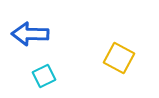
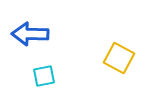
cyan square: rotated 15 degrees clockwise
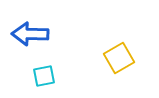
yellow square: rotated 32 degrees clockwise
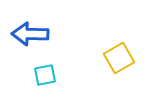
cyan square: moved 1 px right, 1 px up
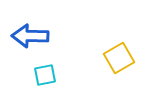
blue arrow: moved 2 px down
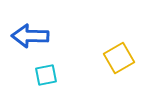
cyan square: moved 1 px right
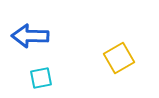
cyan square: moved 5 px left, 3 px down
